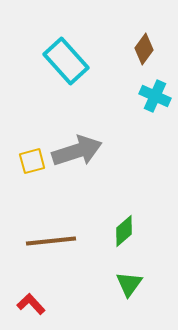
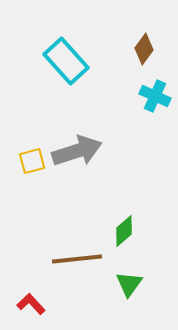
brown line: moved 26 px right, 18 px down
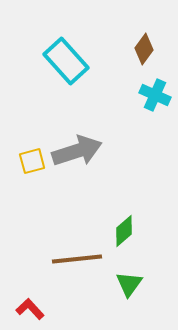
cyan cross: moved 1 px up
red L-shape: moved 1 px left, 5 px down
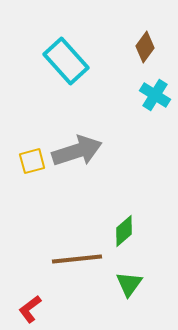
brown diamond: moved 1 px right, 2 px up
cyan cross: rotated 8 degrees clockwise
red L-shape: rotated 84 degrees counterclockwise
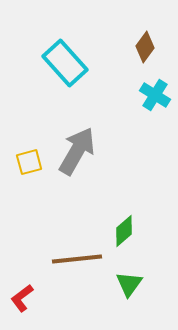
cyan rectangle: moved 1 px left, 2 px down
gray arrow: rotated 42 degrees counterclockwise
yellow square: moved 3 px left, 1 px down
red L-shape: moved 8 px left, 11 px up
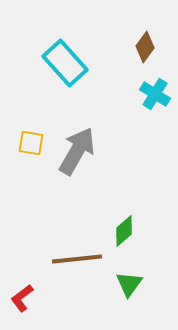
cyan cross: moved 1 px up
yellow square: moved 2 px right, 19 px up; rotated 24 degrees clockwise
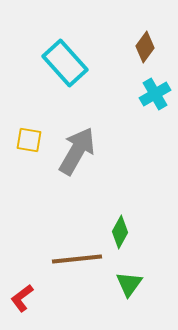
cyan cross: rotated 28 degrees clockwise
yellow square: moved 2 px left, 3 px up
green diamond: moved 4 px left, 1 px down; rotated 20 degrees counterclockwise
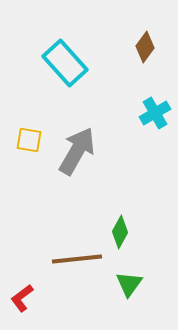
cyan cross: moved 19 px down
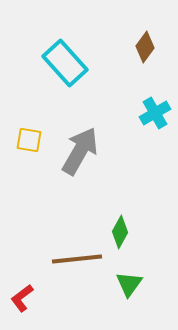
gray arrow: moved 3 px right
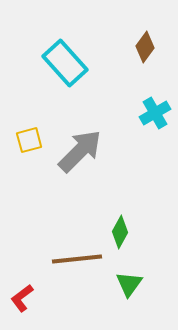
yellow square: rotated 24 degrees counterclockwise
gray arrow: rotated 15 degrees clockwise
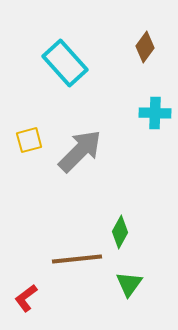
cyan cross: rotated 32 degrees clockwise
red L-shape: moved 4 px right
